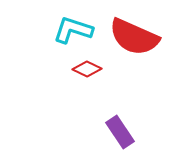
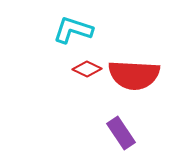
red semicircle: moved 38 px down; rotated 21 degrees counterclockwise
purple rectangle: moved 1 px right, 1 px down
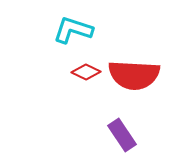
red diamond: moved 1 px left, 3 px down
purple rectangle: moved 1 px right, 2 px down
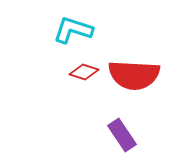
red diamond: moved 2 px left; rotated 8 degrees counterclockwise
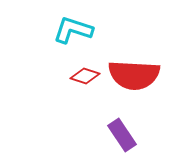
red diamond: moved 1 px right, 4 px down
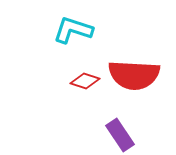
red diamond: moved 5 px down
purple rectangle: moved 2 px left
